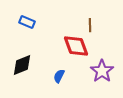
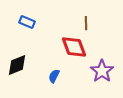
brown line: moved 4 px left, 2 px up
red diamond: moved 2 px left, 1 px down
black diamond: moved 5 px left
blue semicircle: moved 5 px left
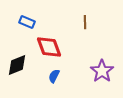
brown line: moved 1 px left, 1 px up
red diamond: moved 25 px left
